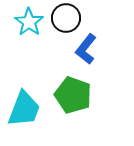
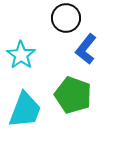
cyan star: moved 8 px left, 33 px down
cyan trapezoid: moved 1 px right, 1 px down
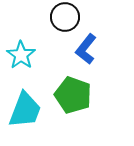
black circle: moved 1 px left, 1 px up
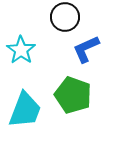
blue L-shape: rotated 28 degrees clockwise
cyan star: moved 5 px up
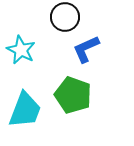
cyan star: rotated 8 degrees counterclockwise
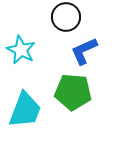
black circle: moved 1 px right
blue L-shape: moved 2 px left, 2 px down
green pentagon: moved 3 px up; rotated 15 degrees counterclockwise
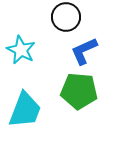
green pentagon: moved 6 px right, 1 px up
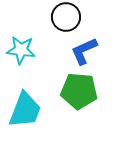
cyan star: rotated 20 degrees counterclockwise
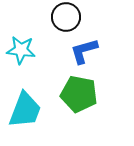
blue L-shape: rotated 8 degrees clockwise
green pentagon: moved 3 px down; rotated 6 degrees clockwise
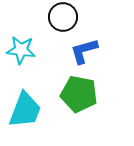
black circle: moved 3 px left
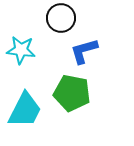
black circle: moved 2 px left, 1 px down
green pentagon: moved 7 px left, 1 px up
cyan trapezoid: rotated 6 degrees clockwise
